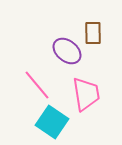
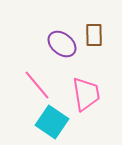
brown rectangle: moved 1 px right, 2 px down
purple ellipse: moved 5 px left, 7 px up
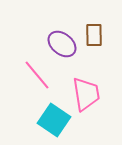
pink line: moved 10 px up
cyan square: moved 2 px right, 2 px up
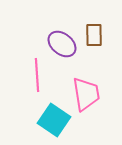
pink line: rotated 36 degrees clockwise
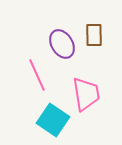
purple ellipse: rotated 20 degrees clockwise
pink line: rotated 20 degrees counterclockwise
cyan square: moved 1 px left
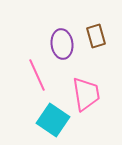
brown rectangle: moved 2 px right, 1 px down; rotated 15 degrees counterclockwise
purple ellipse: rotated 24 degrees clockwise
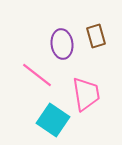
pink line: rotated 28 degrees counterclockwise
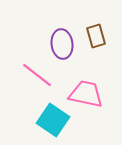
pink trapezoid: rotated 69 degrees counterclockwise
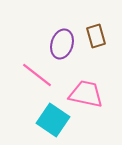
purple ellipse: rotated 24 degrees clockwise
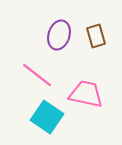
purple ellipse: moved 3 px left, 9 px up
cyan square: moved 6 px left, 3 px up
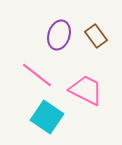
brown rectangle: rotated 20 degrees counterclockwise
pink trapezoid: moved 4 px up; rotated 15 degrees clockwise
